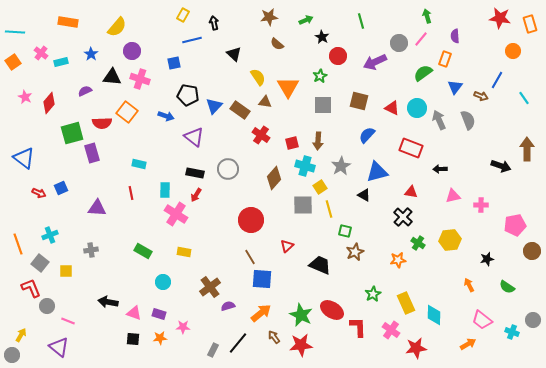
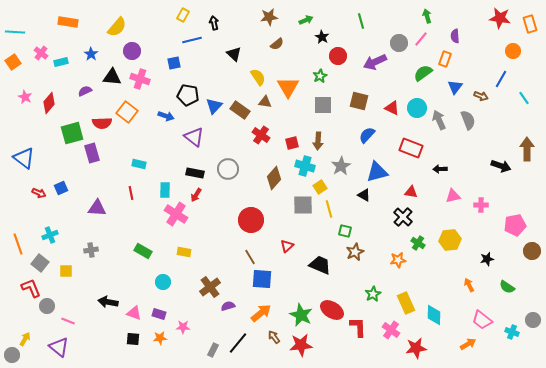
brown semicircle at (277, 44): rotated 80 degrees counterclockwise
blue line at (497, 80): moved 4 px right, 1 px up
yellow arrow at (21, 335): moved 4 px right, 4 px down
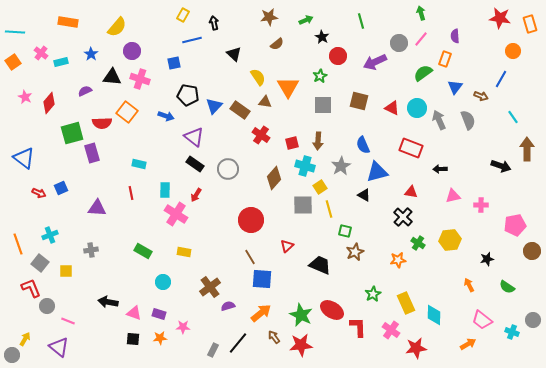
green arrow at (427, 16): moved 6 px left, 3 px up
cyan line at (524, 98): moved 11 px left, 19 px down
blue semicircle at (367, 135): moved 4 px left, 10 px down; rotated 66 degrees counterclockwise
black rectangle at (195, 173): moved 9 px up; rotated 24 degrees clockwise
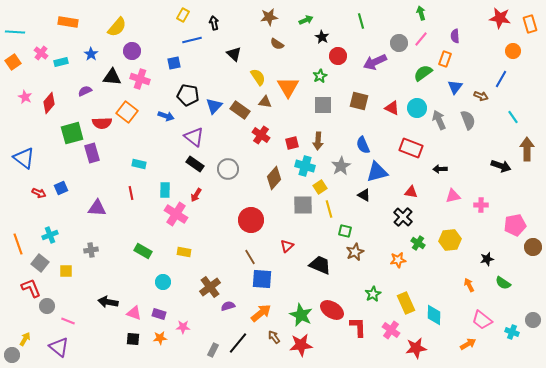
brown semicircle at (277, 44): rotated 72 degrees clockwise
brown circle at (532, 251): moved 1 px right, 4 px up
green semicircle at (507, 287): moved 4 px left, 4 px up
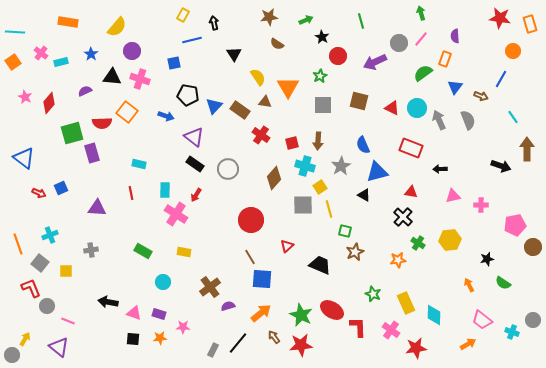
black triangle at (234, 54): rotated 14 degrees clockwise
green star at (373, 294): rotated 21 degrees counterclockwise
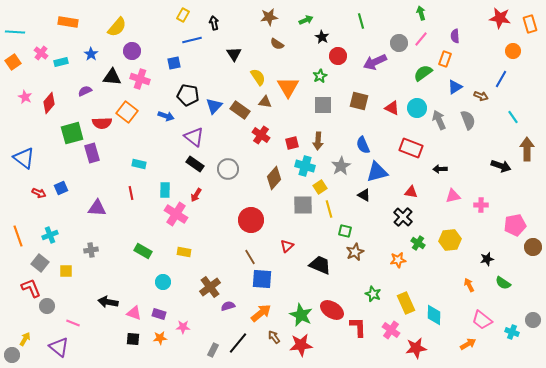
blue triangle at (455, 87): rotated 21 degrees clockwise
orange line at (18, 244): moved 8 px up
pink line at (68, 321): moved 5 px right, 2 px down
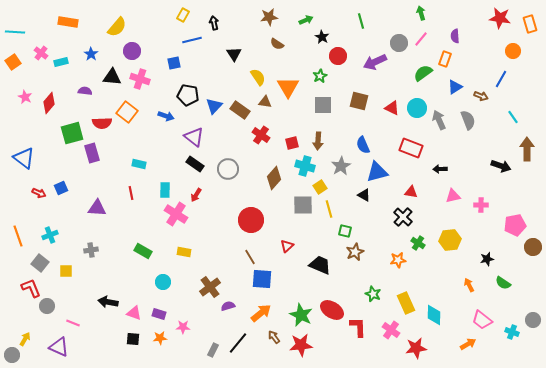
purple semicircle at (85, 91): rotated 32 degrees clockwise
purple triangle at (59, 347): rotated 15 degrees counterclockwise
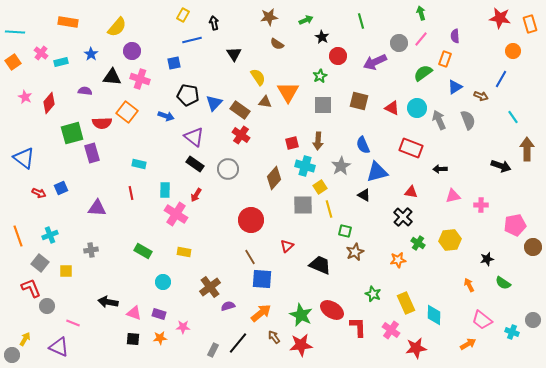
orange triangle at (288, 87): moved 5 px down
blue triangle at (214, 106): moved 3 px up
red cross at (261, 135): moved 20 px left
